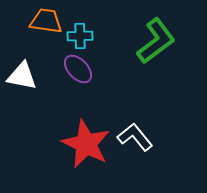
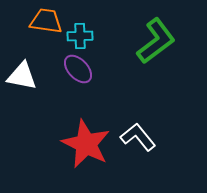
white L-shape: moved 3 px right
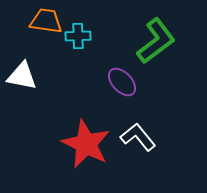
cyan cross: moved 2 px left
purple ellipse: moved 44 px right, 13 px down
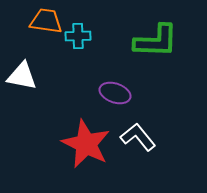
green L-shape: rotated 39 degrees clockwise
purple ellipse: moved 7 px left, 11 px down; rotated 28 degrees counterclockwise
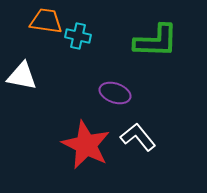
cyan cross: rotated 15 degrees clockwise
red star: moved 1 px down
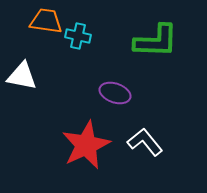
white L-shape: moved 7 px right, 5 px down
red star: rotated 21 degrees clockwise
